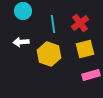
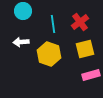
red cross: moved 1 px up
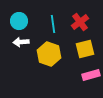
cyan circle: moved 4 px left, 10 px down
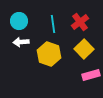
yellow square: moved 1 px left; rotated 30 degrees counterclockwise
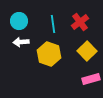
yellow square: moved 3 px right, 2 px down
pink rectangle: moved 4 px down
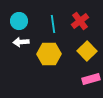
red cross: moved 1 px up
yellow hexagon: rotated 20 degrees counterclockwise
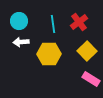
red cross: moved 1 px left, 1 px down
pink rectangle: rotated 48 degrees clockwise
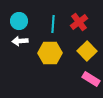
cyan line: rotated 12 degrees clockwise
white arrow: moved 1 px left, 1 px up
yellow hexagon: moved 1 px right, 1 px up
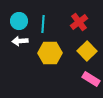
cyan line: moved 10 px left
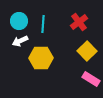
white arrow: rotated 21 degrees counterclockwise
yellow hexagon: moved 9 px left, 5 px down
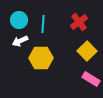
cyan circle: moved 1 px up
